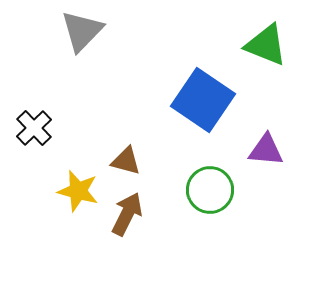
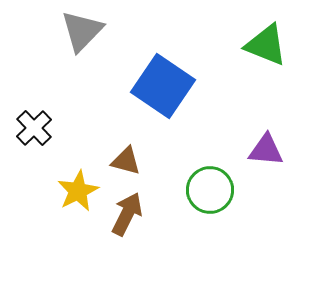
blue square: moved 40 px left, 14 px up
yellow star: rotated 30 degrees clockwise
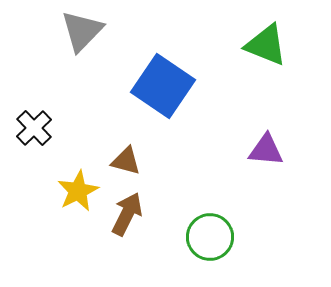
green circle: moved 47 px down
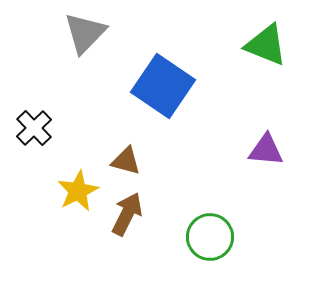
gray triangle: moved 3 px right, 2 px down
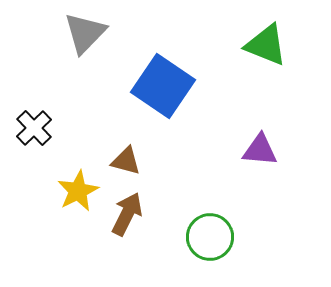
purple triangle: moved 6 px left
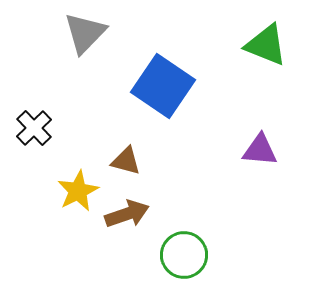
brown arrow: rotated 45 degrees clockwise
green circle: moved 26 px left, 18 px down
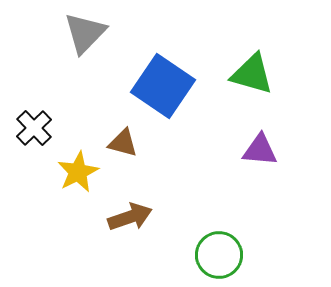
green triangle: moved 14 px left, 29 px down; rotated 6 degrees counterclockwise
brown triangle: moved 3 px left, 18 px up
yellow star: moved 19 px up
brown arrow: moved 3 px right, 3 px down
green circle: moved 35 px right
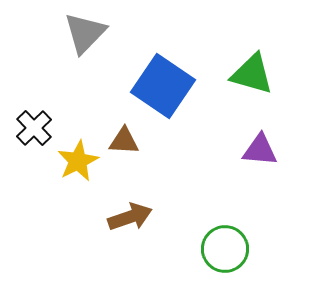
brown triangle: moved 1 px right, 2 px up; rotated 12 degrees counterclockwise
yellow star: moved 11 px up
green circle: moved 6 px right, 6 px up
